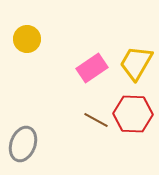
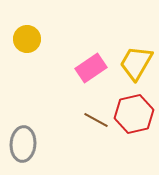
pink rectangle: moved 1 px left
red hexagon: moved 1 px right; rotated 15 degrees counterclockwise
gray ellipse: rotated 16 degrees counterclockwise
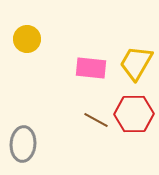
pink rectangle: rotated 40 degrees clockwise
red hexagon: rotated 12 degrees clockwise
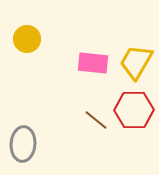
yellow trapezoid: moved 1 px up
pink rectangle: moved 2 px right, 5 px up
red hexagon: moved 4 px up
brown line: rotated 10 degrees clockwise
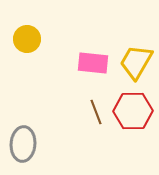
red hexagon: moved 1 px left, 1 px down
brown line: moved 8 px up; rotated 30 degrees clockwise
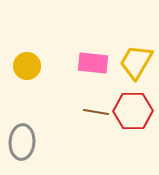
yellow circle: moved 27 px down
brown line: rotated 60 degrees counterclockwise
gray ellipse: moved 1 px left, 2 px up
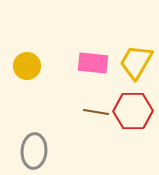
gray ellipse: moved 12 px right, 9 px down
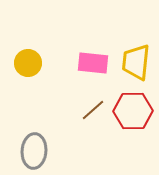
yellow trapezoid: rotated 24 degrees counterclockwise
yellow circle: moved 1 px right, 3 px up
brown line: moved 3 px left, 2 px up; rotated 50 degrees counterclockwise
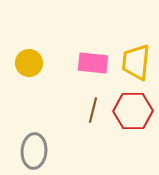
yellow circle: moved 1 px right
brown line: rotated 35 degrees counterclockwise
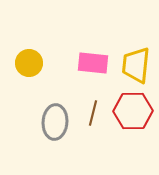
yellow trapezoid: moved 3 px down
brown line: moved 3 px down
gray ellipse: moved 21 px right, 29 px up
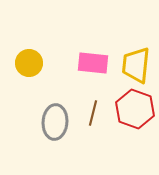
red hexagon: moved 2 px right, 2 px up; rotated 21 degrees clockwise
